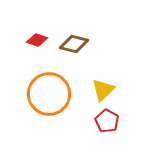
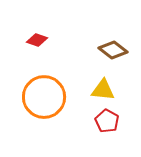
brown diamond: moved 39 px right, 6 px down; rotated 24 degrees clockwise
yellow triangle: rotated 50 degrees clockwise
orange circle: moved 5 px left, 3 px down
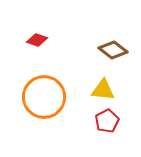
red pentagon: rotated 15 degrees clockwise
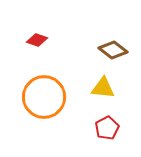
yellow triangle: moved 2 px up
red pentagon: moved 7 px down
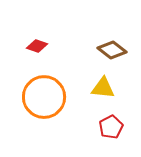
red diamond: moved 6 px down
brown diamond: moved 1 px left
red pentagon: moved 4 px right, 1 px up
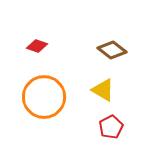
yellow triangle: moved 2 px down; rotated 25 degrees clockwise
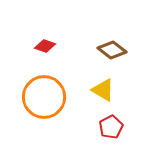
red diamond: moved 8 px right
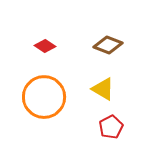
red diamond: rotated 15 degrees clockwise
brown diamond: moved 4 px left, 5 px up; rotated 16 degrees counterclockwise
yellow triangle: moved 1 px up
